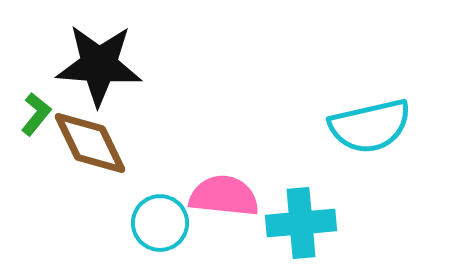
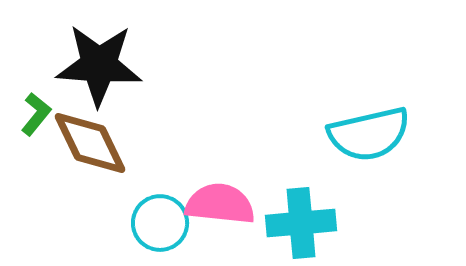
cyan semicircle: moved 1 px left, 8 px down
pink semicircle: moved 4 px left, 8 px down
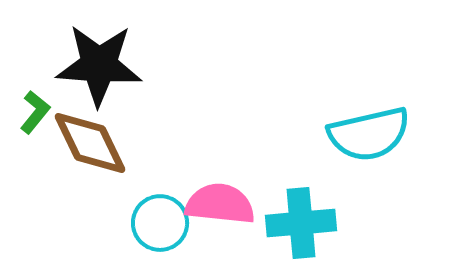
green L-shape: moved 1 px left, 2 px up
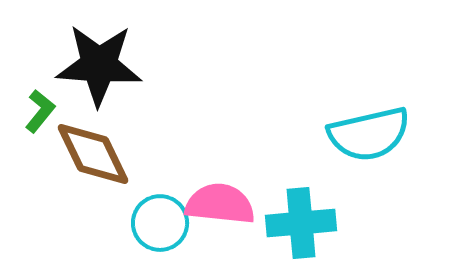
green L-shape: moved 5 px right, 1 px up
brown diamond: moved 3 px right, 11 px down
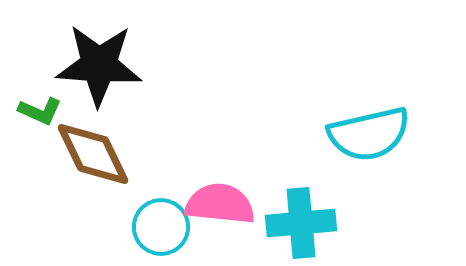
green L-shape: rotated 75 degrees clockwise
cyan circle: moved 1 px right, 4 px down
